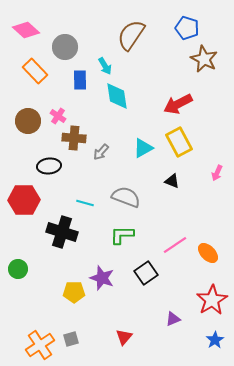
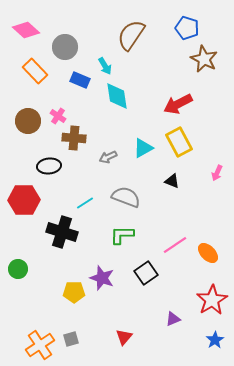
blue rectangle: rotated 66 degrees counterclockwise
gray arrow: moved 7 px right, 5 px down; rotated 24 degrees clockwise
cyan line: rotated 48 degrees counterclockwise
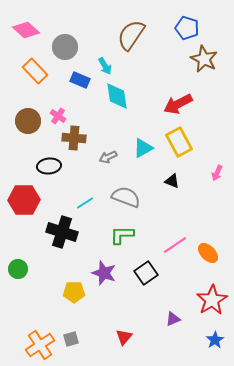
purple star: moved 2 px right, 5 px up
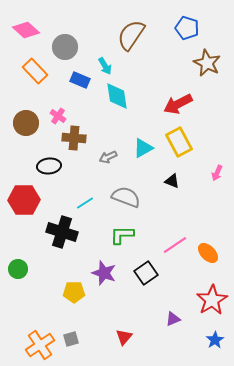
brown star: moved 3 px right, 4 px down
brown circle: moved 2 px left, 2 px down
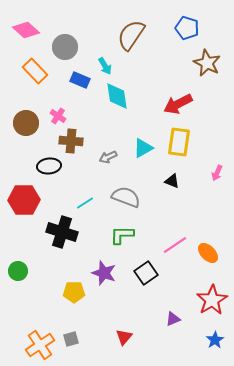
brown cross: moved 3 px left, 3 px down
yellow rectangle: rotated 36 degrees clockwise
green circle: moved 2 px down
